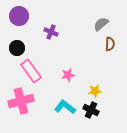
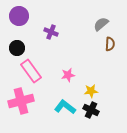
yellow star: moved 4 px left
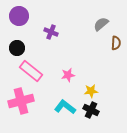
brown semicircle: moved 6 px right, 1 px up
pink rectangle: rotated 15 degrees counterclockwise
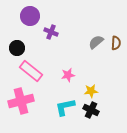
purple circle: moved 11 px right
gray semicircle: moved 5 px left, 18 px down
cyan L-shape: rotated 50 degrees counterclockwise
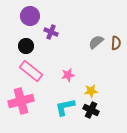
black circle: moved 9 px right, 2 px up
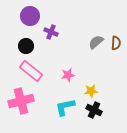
black cross: moved 3 px right
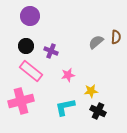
purple cross: moved 19 px down
brown semicircle: moved 6 px up
black cross: moved 4 px right, 1 px down
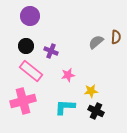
pink cross: moved 2 px right
cyan L-shape: rotated 15 degrees clockwise
black cross: moved 2 px left
